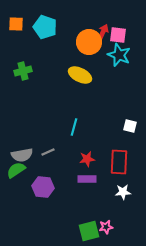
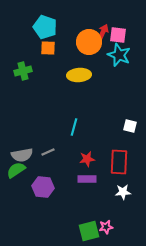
orange square: moved 32 px right, 24 px down
yellow ellipse: moved 1 px left; rotated 30 degrees counterclockwise
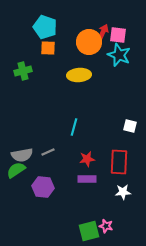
pink star: moved 1 px up; rotated 24 degrees clockwise
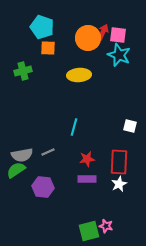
cyan pentagon: moved 3 px left
orange circle: moved 1 px left, 4 px up
white star: moved 4 px left, 8 px up; rotated 21 degrees counterclockwise
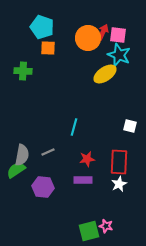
green cross: rotated 18 degrees clockwise
yellow ellipse: moved 26 px right, 1 px up; rotated 30 degrees counterclockwise
gray semicircle: rotated 70 degrees counterclockwise
purple rectangle: moved 4 px left, 1 px down
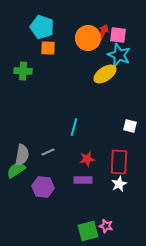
green square: moved 1 px left
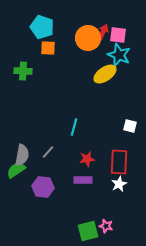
gray line: rotated 24 degrees counterclockwise
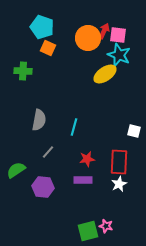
red arrow: moved 1 px right, 1 px up
orange square: rotated 21 degrees clockwise
white square: moved 4 px right, 5 px down
gray semicircle: moved 17 px right, 35 px up
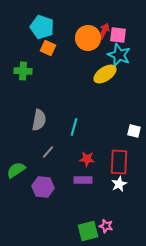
red star: rotated 14 degrees clockwise
